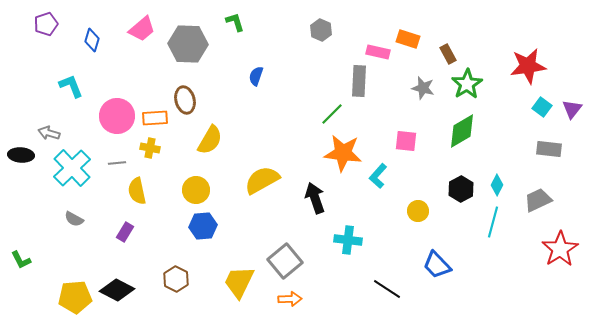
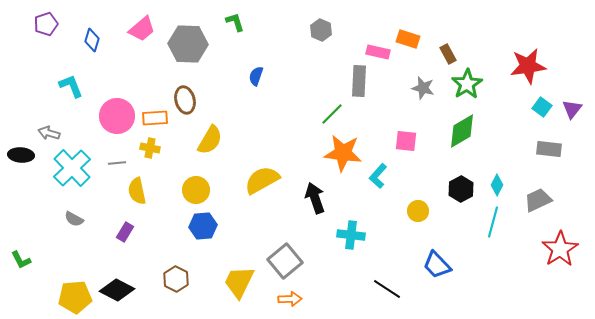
cyan cross at (348, 240): moved 3 px right, 5 px up
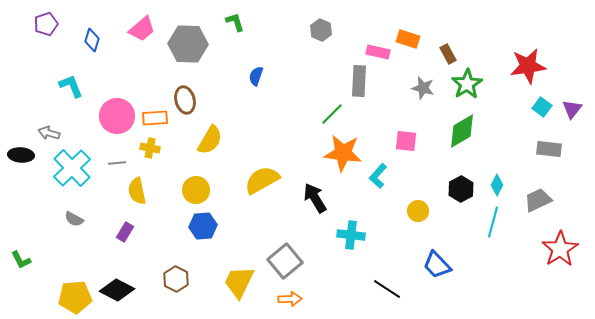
black arrow at (315, 198): rotated 12 degrees counterclockwise
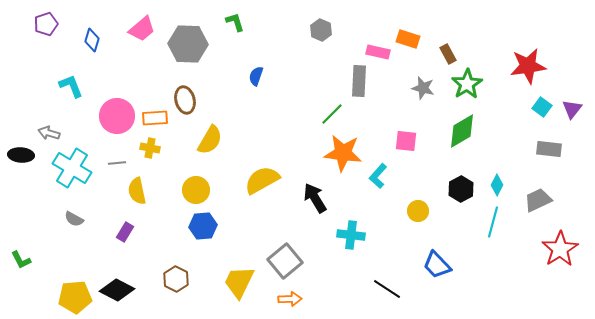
cyan cross at (72, 168): rotated 15 degrees counterclockwise
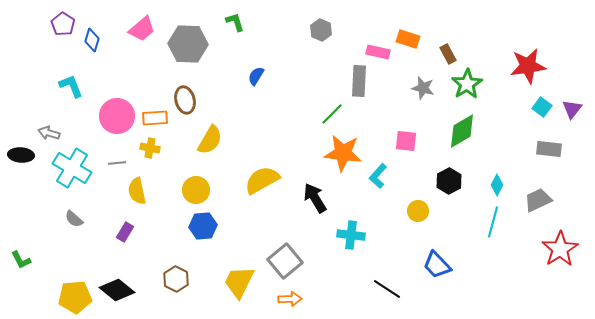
purple pentagon at (46, 24): moved 17 px right; rotated 20 degrees counterclockwise
blue semicircle at (256, 76): rotated 12 degrees clockwise
black hexagon at (461, 189): moved 12 px left, 8 px up
gray semicircle at (74, 219): rotated 12 degrees clockwise
black diamond at (117, 290): rotated 12 degrees clockwise
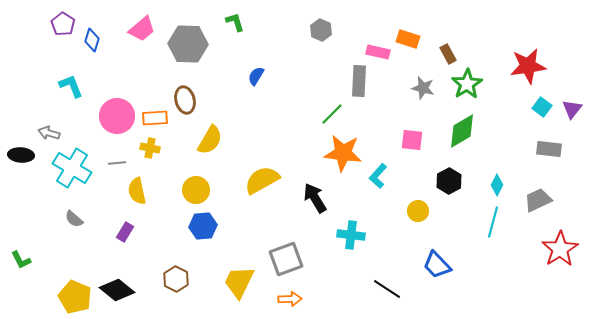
pink square at (406, 141): moved 6 px right, 1 px up
gray square at (285, 261): moved 1 px right, 2 px up; rotated 20 degrees clockwise
yellow pentagon at (75, 297): rotated 28 degrees clockwise
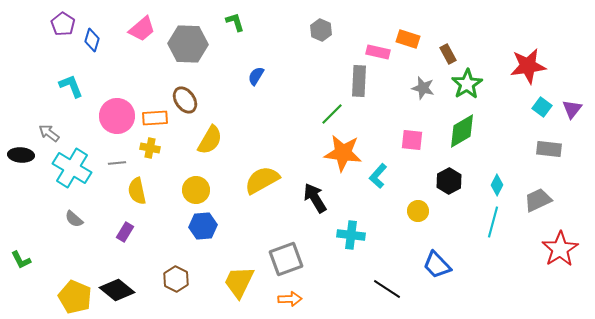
brown ellipse at (185, 100): rotated 20 degrees counterclockwise
gray arrow at (49, 133): rotated 20 degrees clockwise
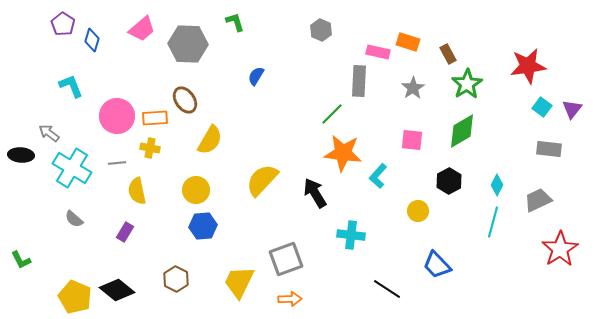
orange rectangle at (408, 39): moved 3 px down
gray star at (423, 88): moved 10 px left; rotated 25 degrees clockwise
yellow semicircle at (262, 180): rotated 18 degrees counterclockwise
black arrow at (315, 198): moved 5 px up
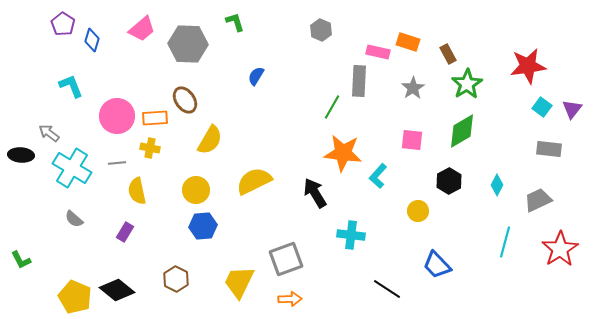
green line at (332, 114): moved 7 px up; rotated 15 degrees counterclockwise
yellow semicircle at (262, 180): moved 8 px left, 1 px down; rotated 21 degrees clockwise
cyan line at (493, 222): moved 12 px right, 20 px down
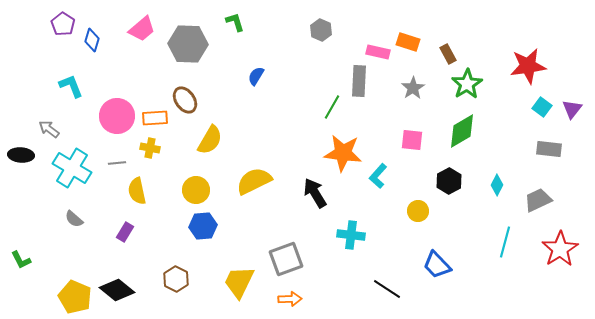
gray arrow at (49, 133): moved 4 px up
